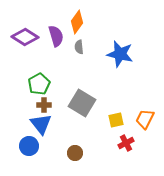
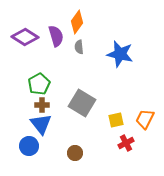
brown cross: moved 2 px left
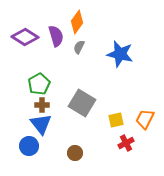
gray semicircle: rotated 32 degrees clockwise
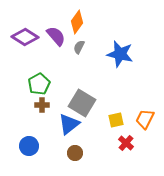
purple semicircle: rotated 25 degrees counterclockwise
blue triangle: moved 28 px right; rotated 30 degrees clockwise
red cross: rotated 21 degrees counterclockwise
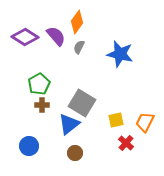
orange trapezoid: moved 3 px down
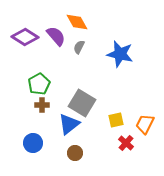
orange diamond: rotated 65 degrees counterclockwise
orange trapezoid: moved 2 px down
blue circle: moved 4 px right, 3 px up
